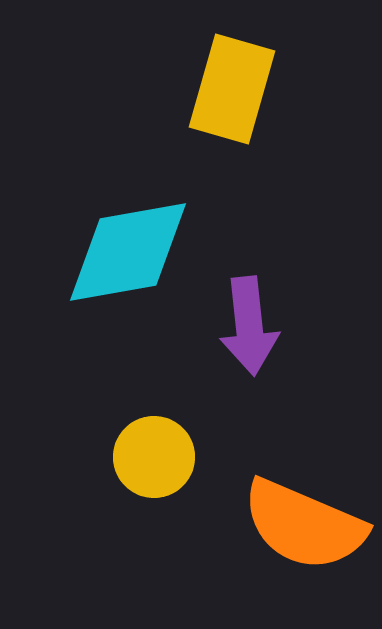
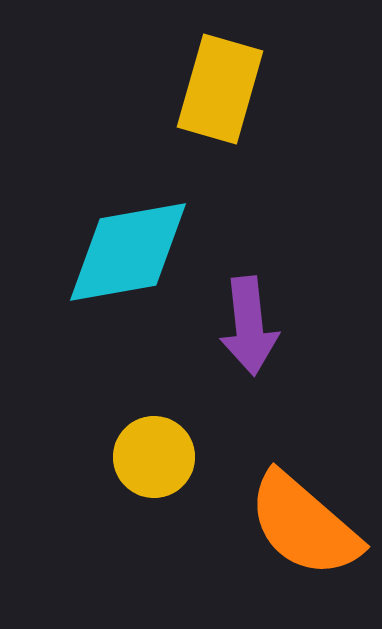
yellow rectangle: moved 12 px left
orange semicircle: rotated 18 degrees clockwise
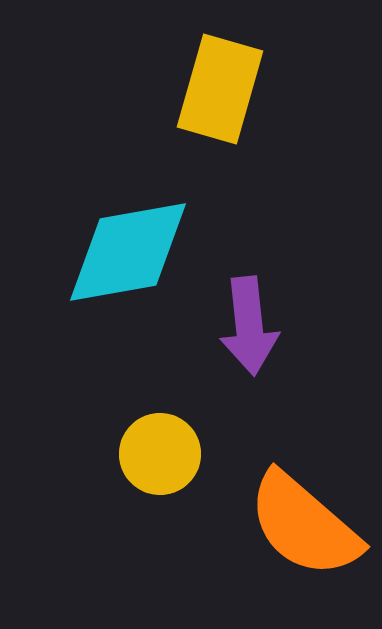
yellow circle: moved 6 px right, 3 px up
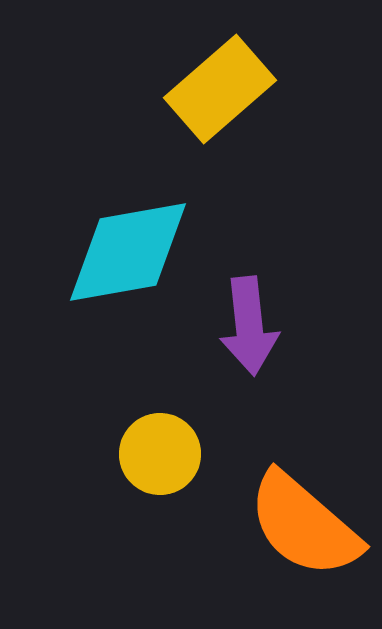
yellow rectangle: rotated 33 degrees clockwise
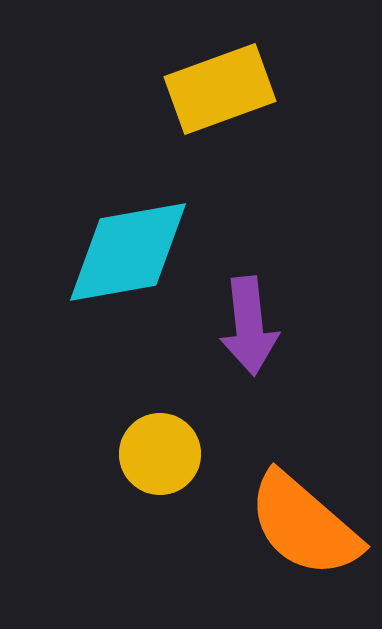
yellow rectangle: rotated 21 degrees clockwise
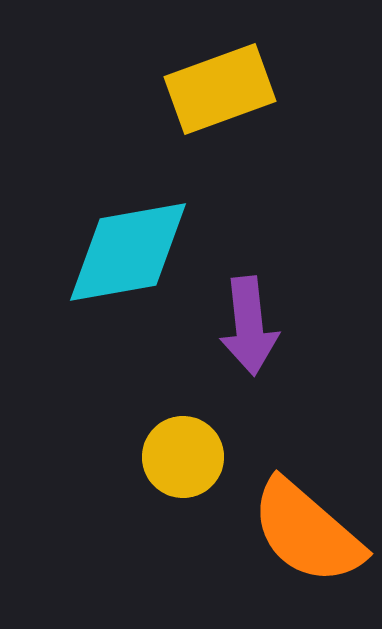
yellow circle: moved 23 px right, 3 px down
orange semicircle: moved 3 px right, 7 px down
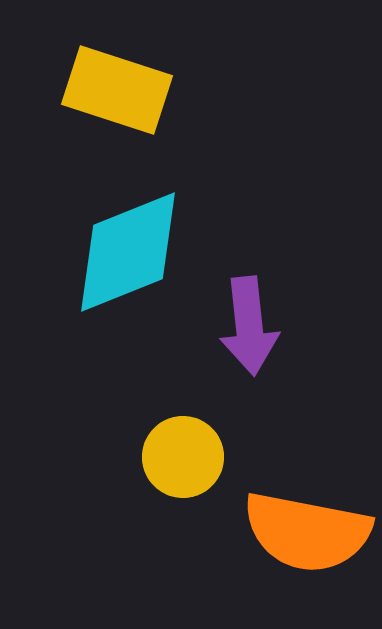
yellow rectangle: moved 103 px left, 1 px down; rotated 38 degrees clockwise
cyan diamond: rotated 12 degrees counterclockwise
orange semicircle: rotated 30 degrees counterclockwise
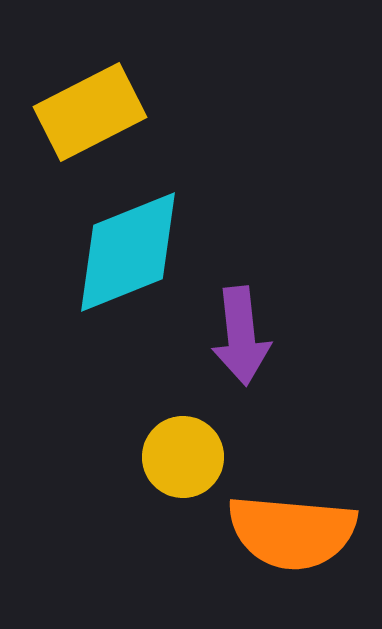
yellow rectangle: moved 27 px left, 22 px down; rotated 45 degrees counterclockwise
purple arrow: moved 8 px left, 10 px down
orange semicircle: moved 15 px left; rotated 6 degrees counterclockwise
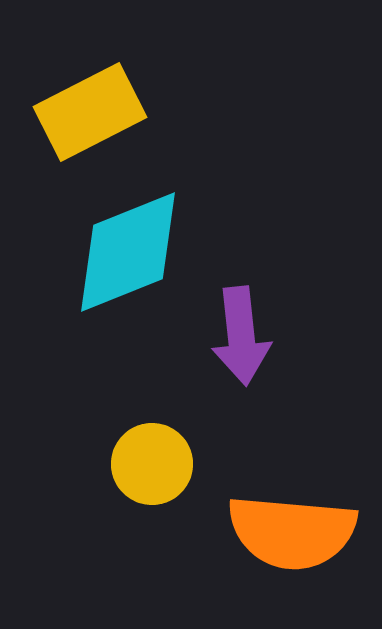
yellow circle: moved 31 px left, 7 px down
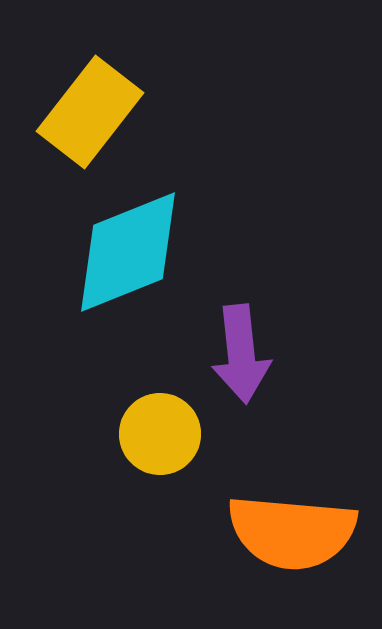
yellow rectangle: rotated 25 degrees counterclockwise
purple arrow: moved 18 px down
yellow circle: moved 8 px right, 30 px up
